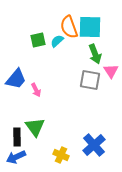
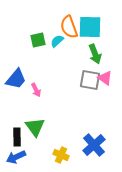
pink triangle: moved 6 px left, 7 px down; rotated 21 degrees counterclockwise
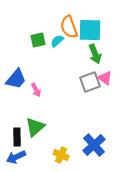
cyan square: moved 3 px down
gray square: moved 2 px down; rotated 30 degrees counterclockwise
green triangle: rotated 25 degrees clockwise
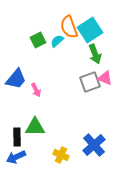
cyan square: rotated 35 degrees counterclockwise
green square: rotated 14 degrees counterclockwise
pink triangle: rotated 14 degrees counterclockwise
green triangle: rotated 40 degrees clockwise
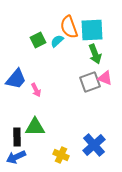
cyan square: moved 2 px right; rotated 30 degrees clockwise
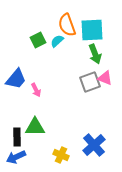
orange semicircle: moved 2 px left, 2 px up
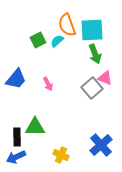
gray square: moved 2 px right, 6 px down; rotated 20 degrees counterclockwise
pink arrow: moved 12 px right, 6 px up
blue cross: moved 7 px right
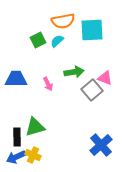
orange semicircle: moved 4 px left, 4 px up; rotated 80 degrees counterclockwise
green arrow: moved 21 px left, 18 px down; rotated 78 degrees counterclockwise
blue trapezoid: rotated 130 degrees counterclockwise
gray square: moved 2 px down
green triangle: rotated 15 degrees counterclockwise
yellow cross: moved 28 px left
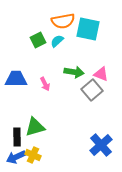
cyan square: moved 4 px left, 1 px up; rotated 15 degrees clockwise
green arrow: rotated 18 degrees clockwise
pink triangle: moved 4 px left, 4 px up
pink arrow: moved 3 px left
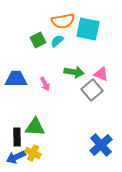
green triangle: rotated 20 degrees clockwise
yellow cross: moved 2 px up
